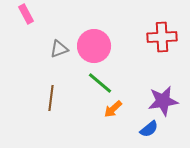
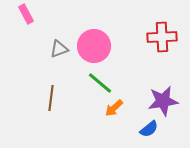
orange arrow: moved 1 px right, 1 px up
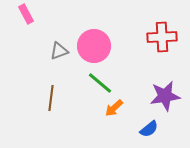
gray triangle: moved 2 px down
purple star: moved 2 px right, 5 px up
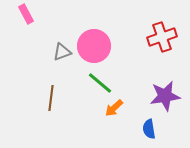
red cross: rotated 16 degrees counterclockwise
gray triangle: moved 3 px right, 1 px down
blue semicircle: rotated 120 degrees clockwise
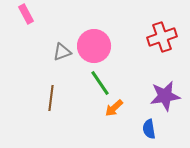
green line: rotated 16 degrees clockwise
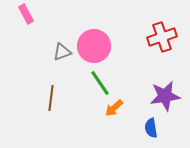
blue semicircle: moved 2 px right, 1 px up
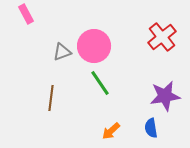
red cross: rotated 20 degrees counterclockwise
orange arrow: moved 3 px left, 23 px down
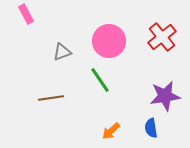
pink circle: moved 15 px right, 5 px up
green line: moved 3 px up
brown line: rotated 75 degrees clockwise
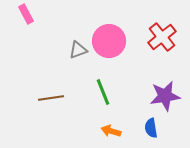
gray triangle: moved 16 px right, 2 px up
green line: moved 3 px right, 12 px down; rotated 12 degrees clockwise
orange arrow: rotated 60 degrees clockwise
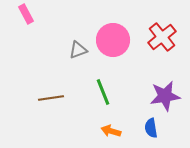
pink circle: moved 4 px right, 1 px up
